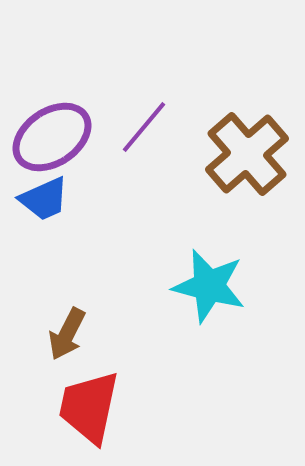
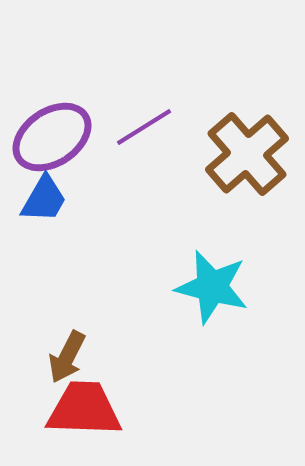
purple line: rotated 18 degrees clockwise
blue trapezoid: rotated 36 degrees counterclockwise
cyan star: moved 3 px right, 1 px down
brown arrow: moved 23 px down
red trapezoid: moved 5 px left, 2 px down; rotated 80 degrees clockwise
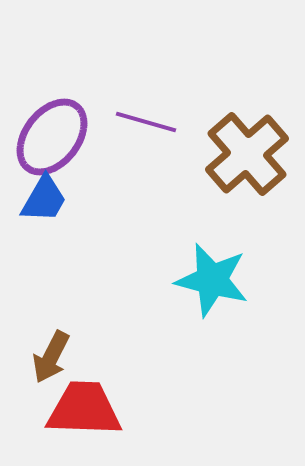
purple line: moved 2 px right, 5 px up; rotated 48 degrees clockwise
purple ellipse: rotated 18 degrees counterclockwise
cyan star: moved 7 px up
brown arrow: moved 16 px left
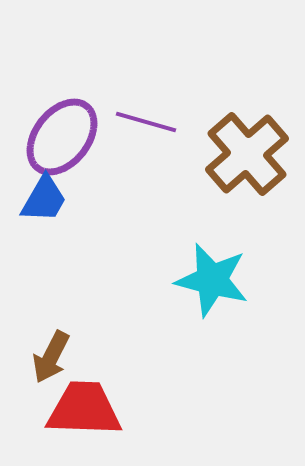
purple ellipse: moved 10 px right
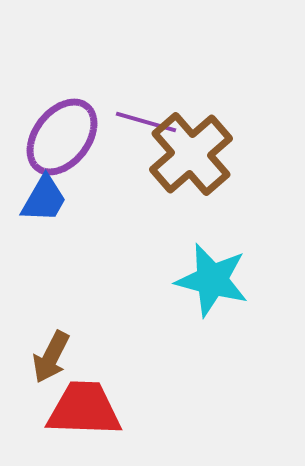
brown cross: moved 56 px left
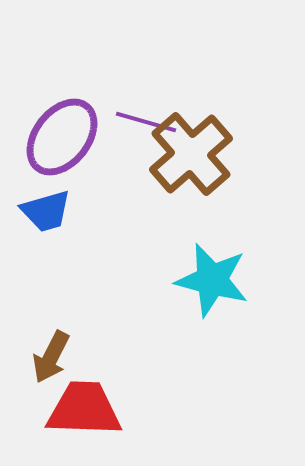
blue trapezoid: moved 2 px right, 12 px down; rotated 44 degrees clockwise
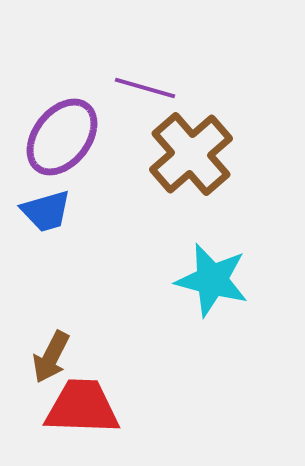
purple line: moved 1 px left, 34 px up
red trapezoid: moved 2 px left, 2 px up
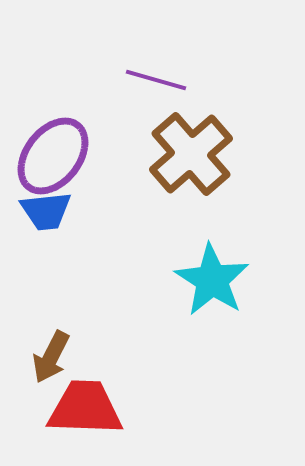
purple line: moved 11 px right, 8 px up
purple ellipse: moved 9 px left, 19 px down
blue trapezoid: rotated 10 degrees clockwise
cyan star: rotated 18 degrees clockwise
red trapezoid: moved 3 px right, 1 px down
